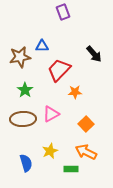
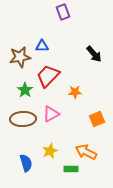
red trapezoid: moved 11 px left, 6 px down
orange square: moved 11 px right, 5 px up; rotated 21 degrees clockwise
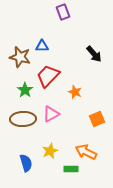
brown star: rotated 25 degrees clockwise
orange star: rotated 24 degrees clockwise
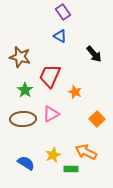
purple rectangle: rotated 14 degrees counterclockwise
blue triangle: moved 18 px right, 10 px up; rotated 32 degrees clockwise
red trapezoid: moved 2 px right; rotated 20 degrees counterclockwise
orange square: rotated 21 degrees counterclockwise
yellow star: moved 3 px right, 4 px down
blue semicircle: rotated 42 degrees counterclockwise
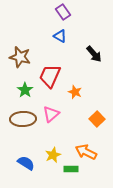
pink triangle: rotated 12 degrees counterclockwise
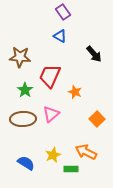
brown star: rotated 10 degrees counterclockwise
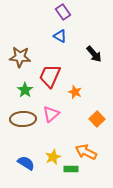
yellow star: moved 2 px down
